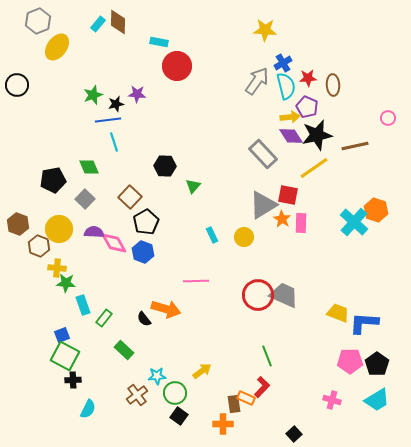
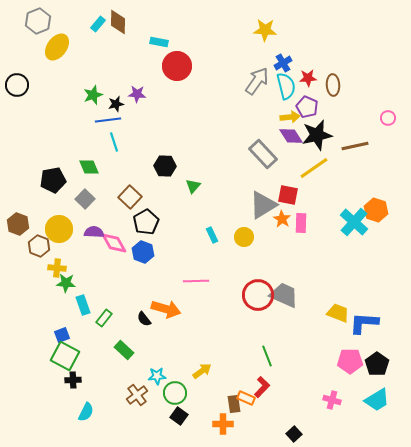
cyan semicircle at (88, 409): moved 2 px left, 3 px down
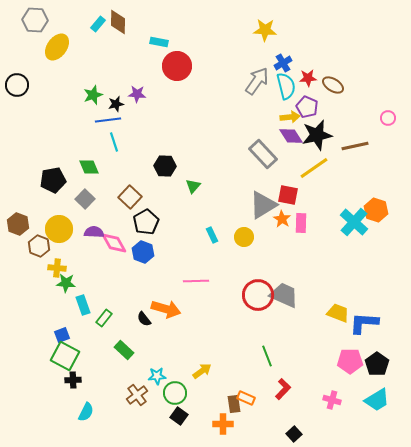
gray hexagon at (38, 21): moved 3 px left, 1 px up; rotated 25 degrees clockwise
brown ellipse at (333, 85): rotated 55 degrees counterclockwise
red L-shape at (262, 387): moved 21 px right, 2 px down
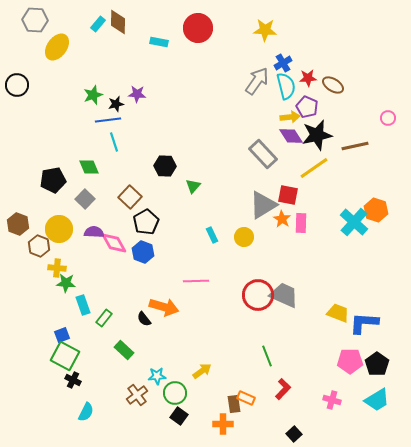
red circle at (177, 66): moved 21 px right, 38 px up
orange arrow at (166, 309): moved 2 px left, 2 px up
black cross at (73, 380): rotated 28 degrees clockwise
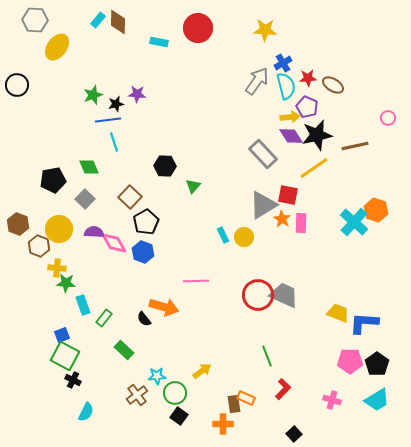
cyan rectangle at (98, 24): moved 4 px up
cyan rectangle at (212, 235): moved 11 px right
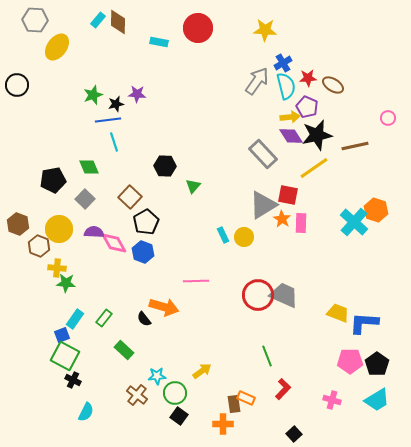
cyan rectangle at (83, 305): moved 8 px left, 14 px down; rotated 54 degrees clockwise
brown cross at (137, 395): rotated 15 degrees counterclockwise
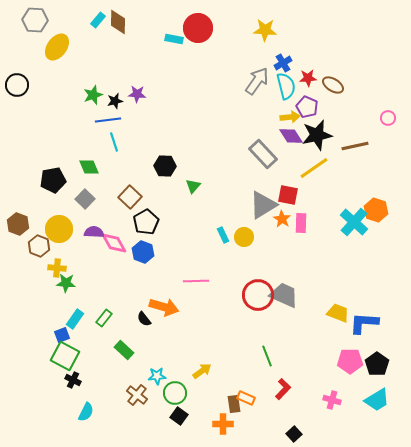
cyan rectangle at (159, 42): moved 15 px right, 3 px up
black star at (116, 104): moved 1 px left, 3 px up
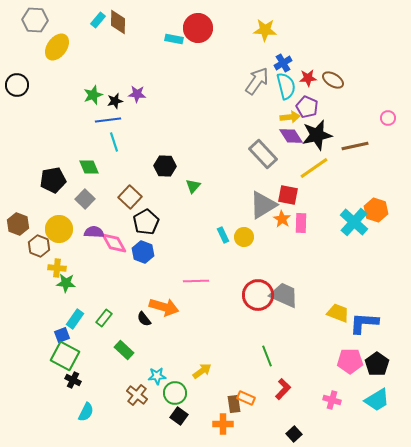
brown ellipse at (333, 85): moved 5 px up
